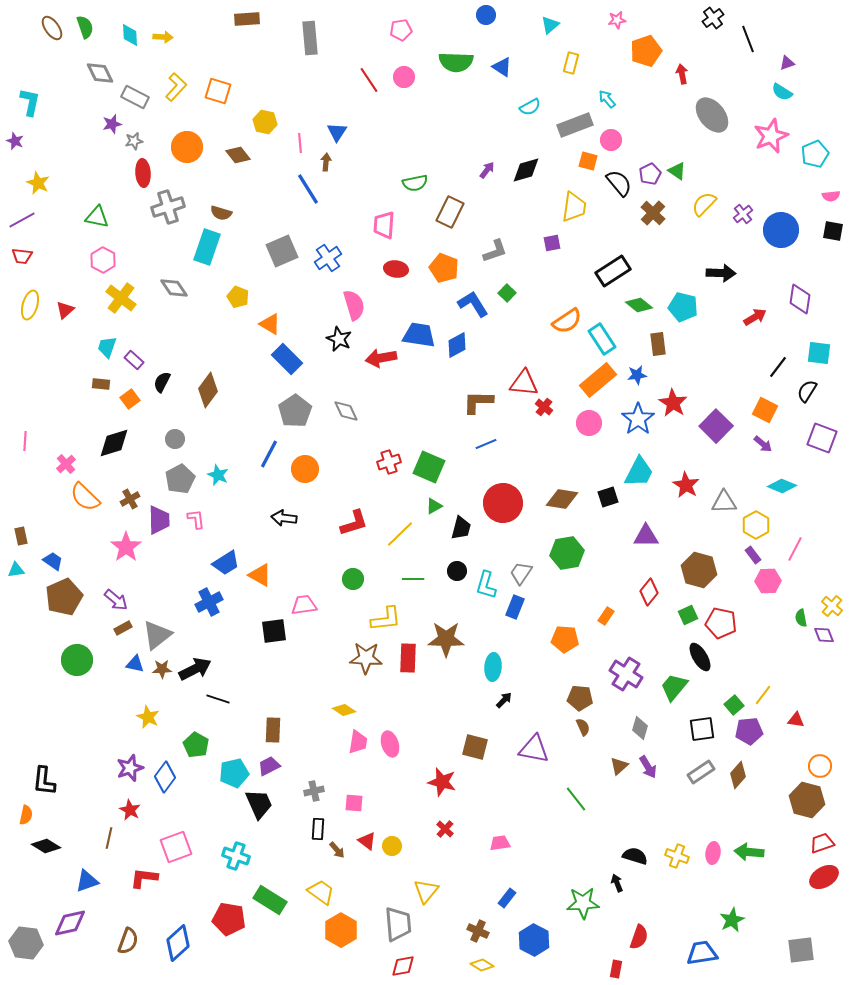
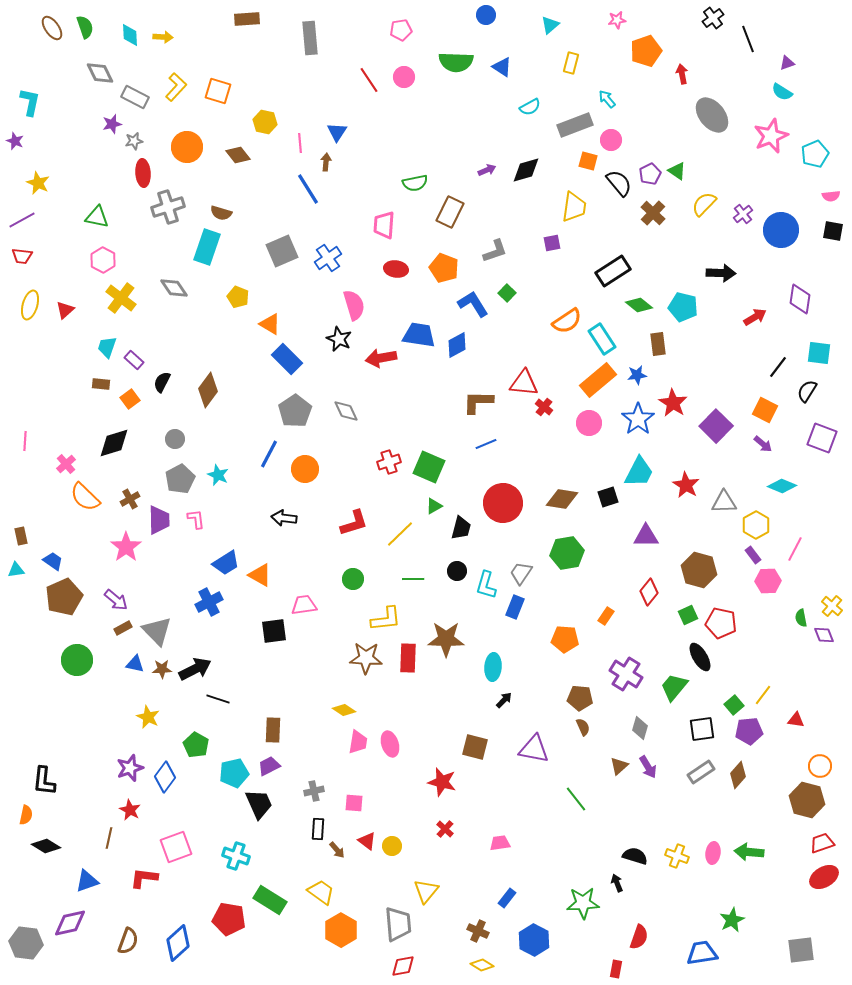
purple arrow at (487, 170): rotated 30 degrees clockwise
gray triangle at (157, 635): moved 4 px up; rotated 36 degrees counterclockwise
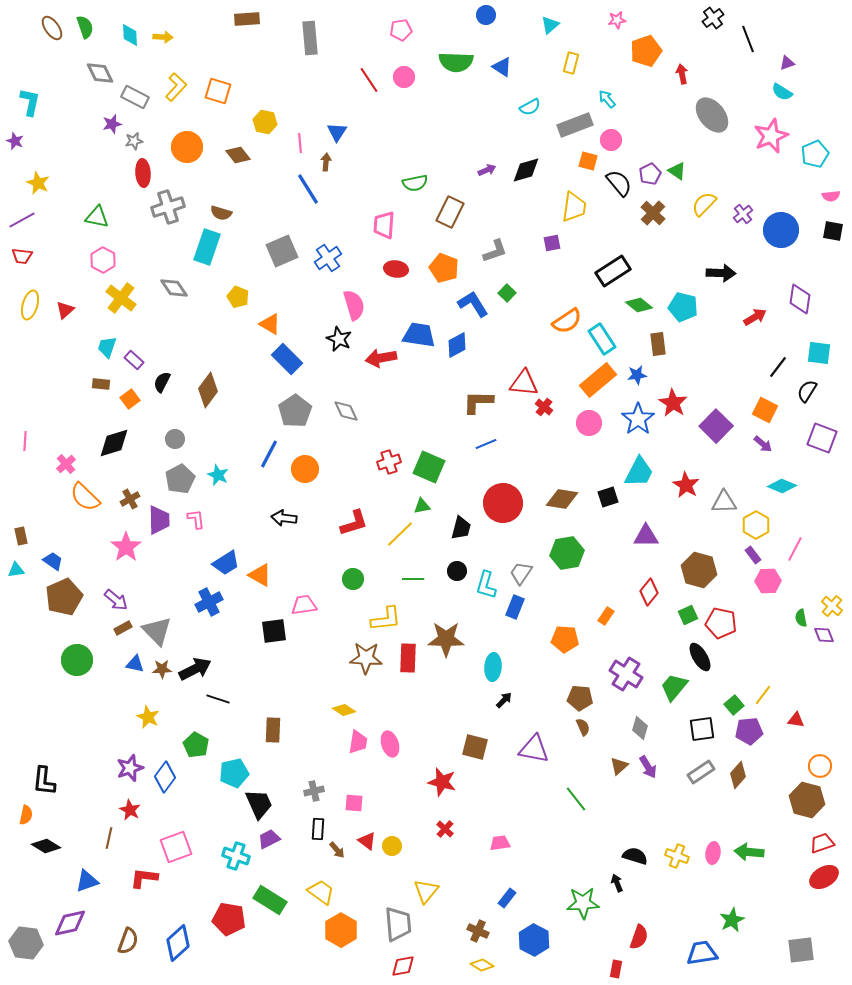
green triangle at (434, 506): moved 12 px left; rotated 18 degrees clockwise
purple trapezoid at (269, 766): moved 73 px down
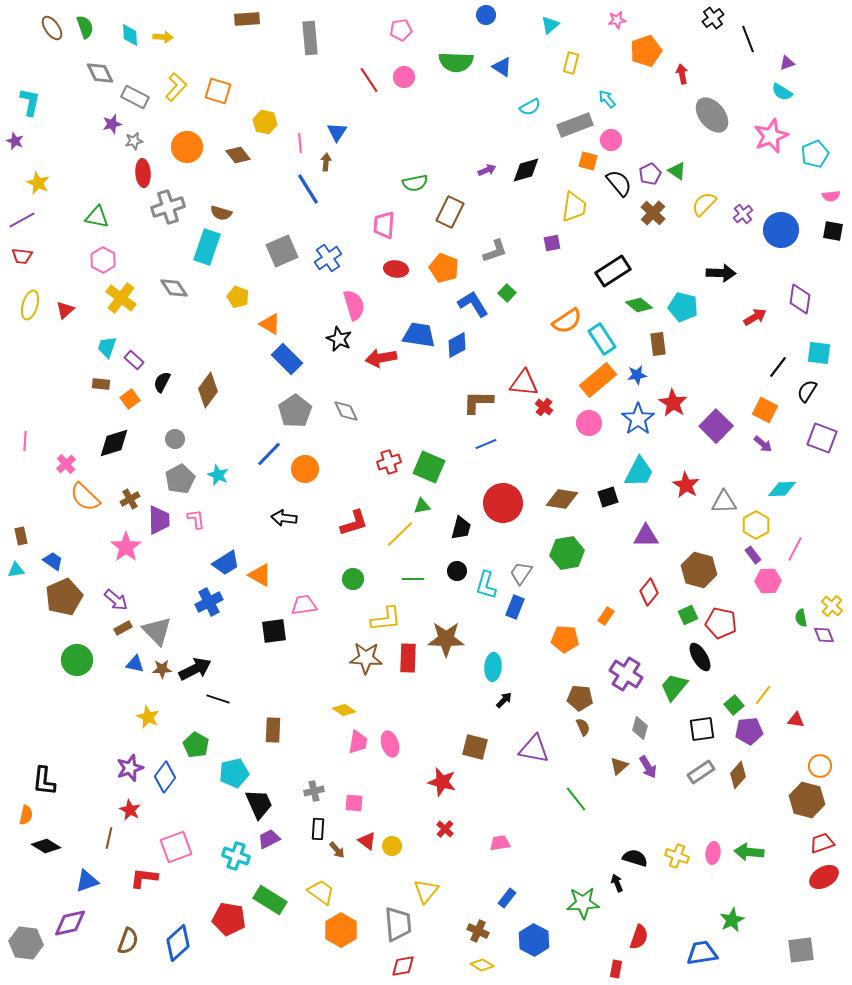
blue line at (269, 454): rotated 16 degrees clockwise
cyan diamond at (782, 486): moved 3 px down; rotated 24 degrees counterclockwise
black semicircle at (635, 856): moved 2 px down
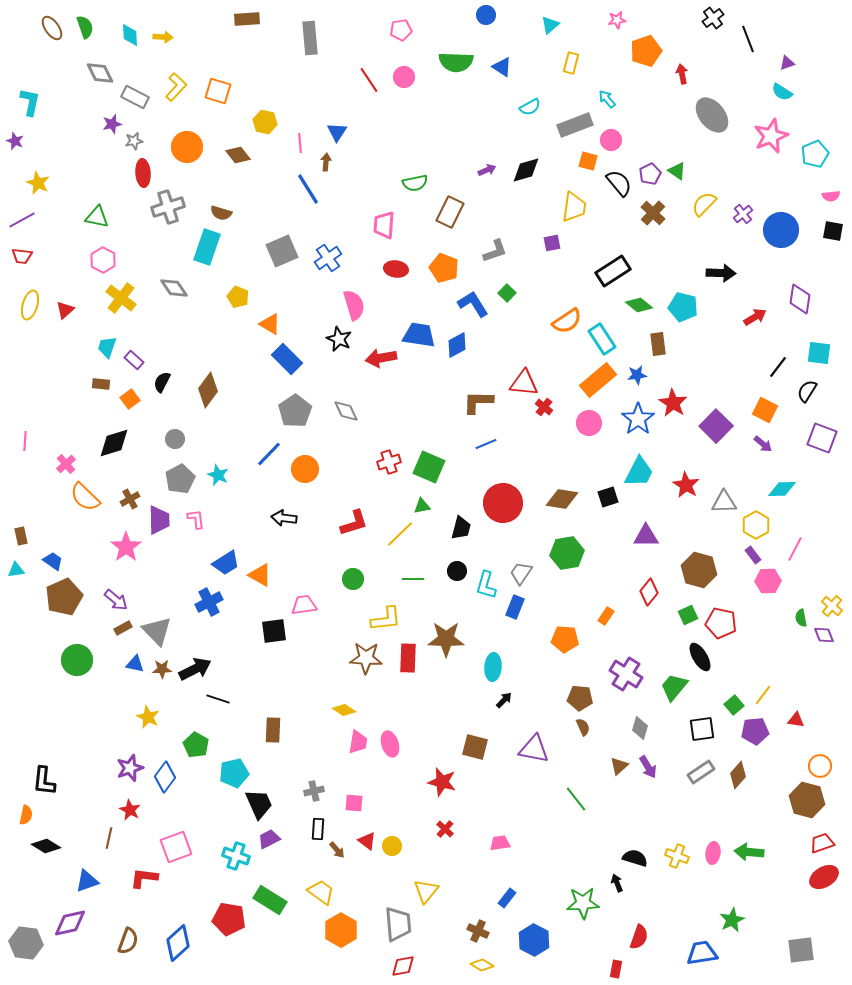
purple pentagon at (749, 731): moved 6 px right
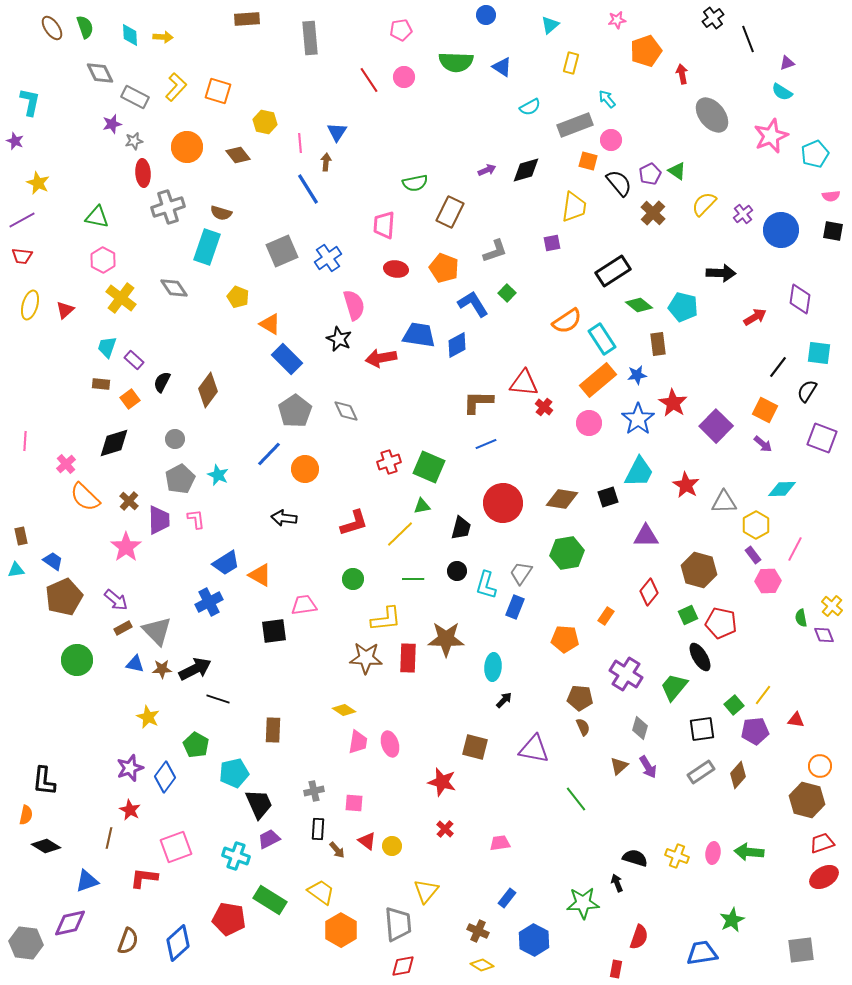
brown cross at (130, 499): moved 1 px left, 2 px down; rotated 18 degrees counterclockwise
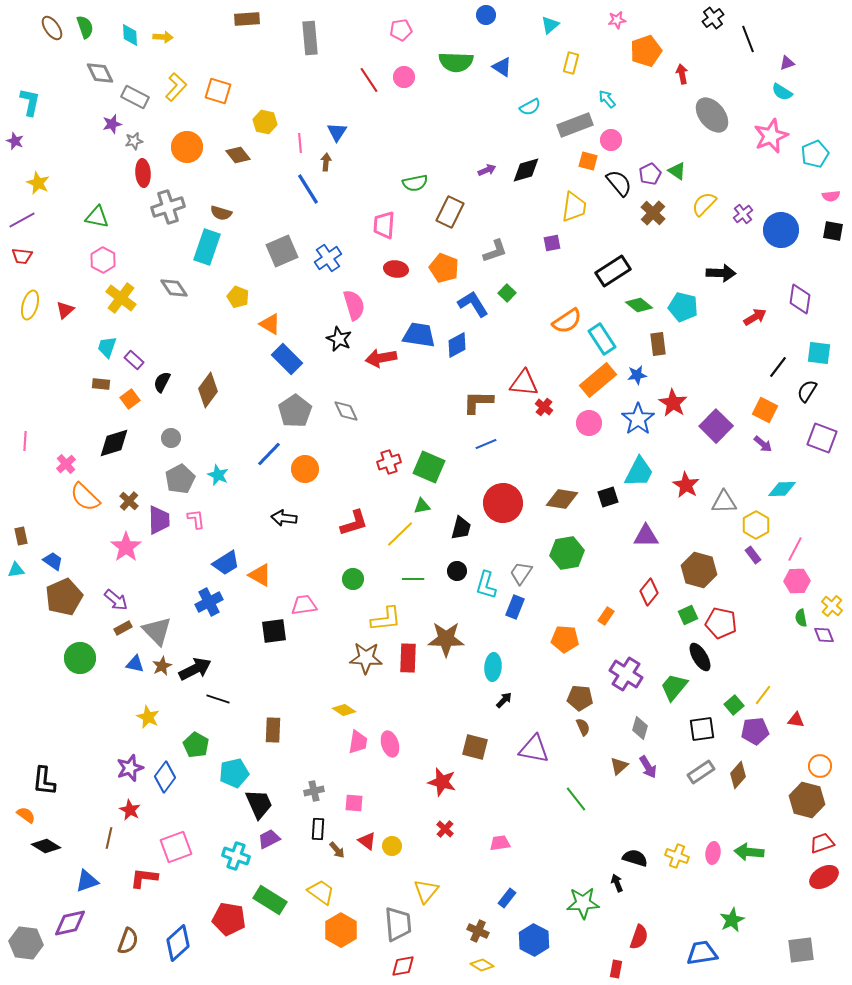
gray circle at (175, 439): moved 4 px left, 1 px up
pink hexagon at (768, 581): moved 29 px right
green circle at (77, 660): moved 3 px right, 2 px up
brown star at (162, 669): moved 3 px up; rotated 24 degrees counterclockwise
orange semicircle at (26, 815): rotated 66 degrees counterclockwise
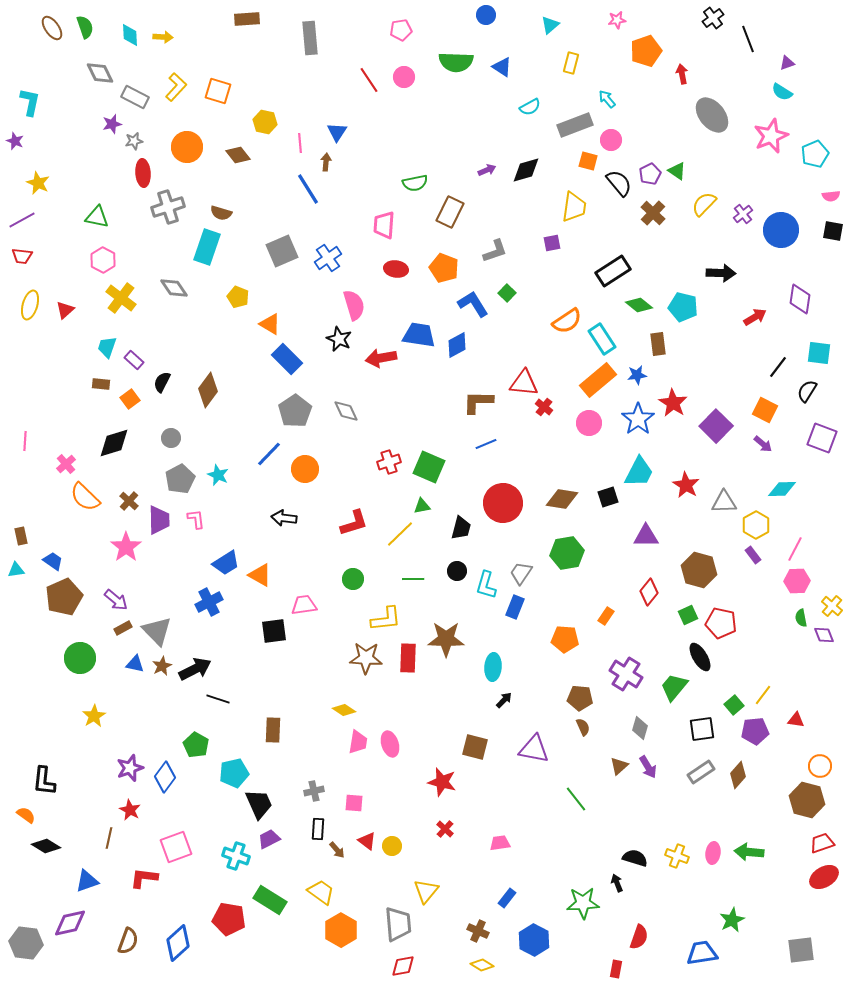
yellow star at (148, 717): moved 54 px left, 1 px up; rotated 15 degrees clockwise
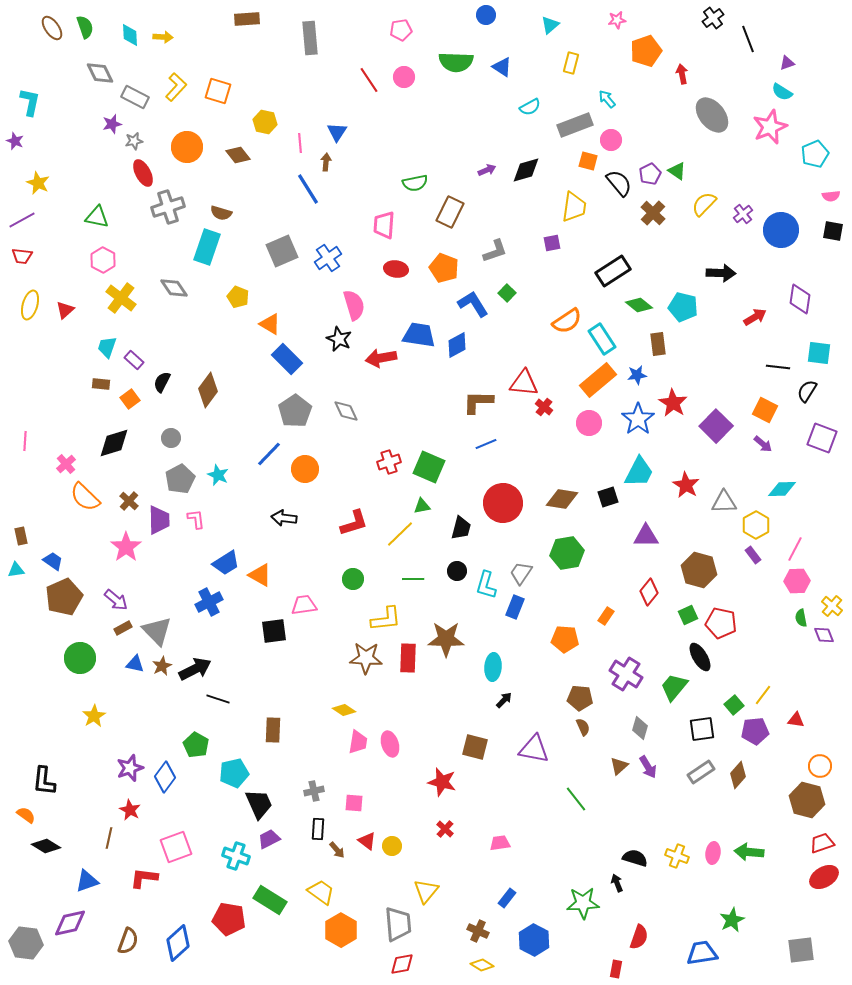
pink star at (771, 136): moved 1 px left, 9 px up
red ellipse at (143, 173): rotated 24 degrees counterclockwise
black line at (778, 367): rotated 60 degrees clockwise
red diamond at (403, 966): moved 1 px left, 2 px up
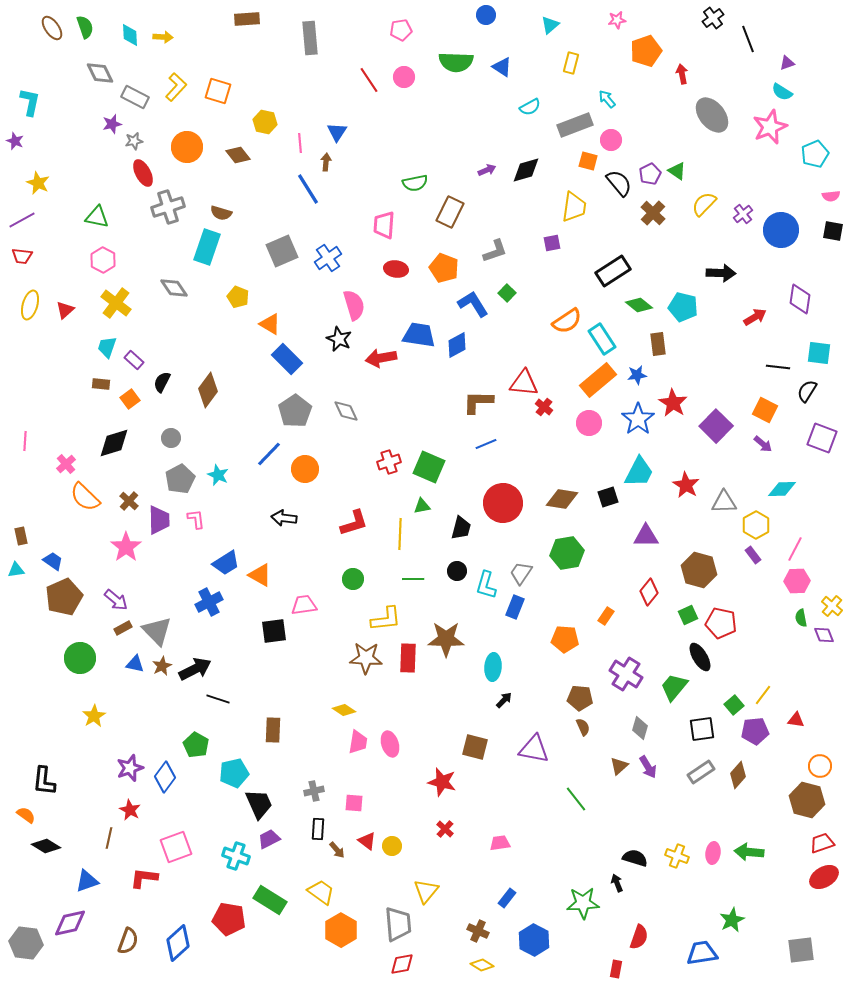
yellow cross at (121, 298): moved 5 px left, 5 px down
yellow line at (400, 534): rotated 44 degrees counterclockwise
